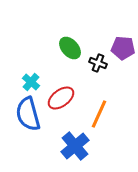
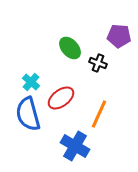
purple pentagon: moved 4 px left, 12 px up
blue cross: rotated 20 degrees counterclockwise
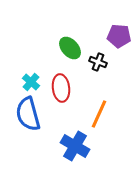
black cross: moved 1 px up
red ellipse: moved 10 px up; rotated 60 degrees counterclockwise
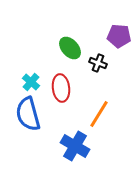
black cross: moved 1 px down
orange line: rotated 8 degrees clockwise
